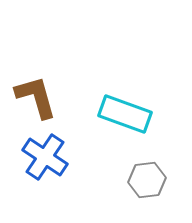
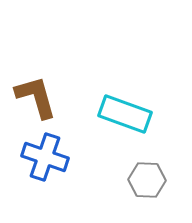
blue cross: rotated 15 degrees counterclockwise
gray hexagon: rotated 9 degrees clockwise
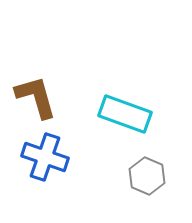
gray hexagon: moved 4 px up; rotated 21 degrees clockwise
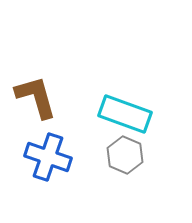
blue cross: moved 3 px right
gray hexagon: moved 22 px left, 21 px up
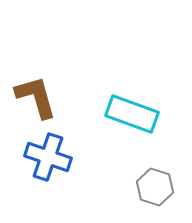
cyan rectangle: moved 7 px right
gray hexagon: moved 30 px right, 32 px down; rotated 6 degrees counterclockwise
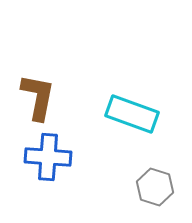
brown L-shape: moved 2 px right; rotated 27 degrees clockwise
blue cross: rotated 15 degrees counterclockwise
